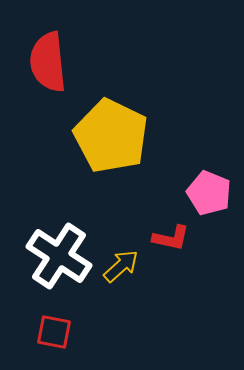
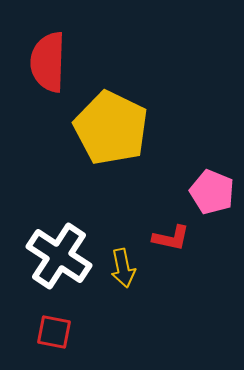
red semicircle: rotated 8 degrees clockwise
yellow pentagon: moved 8 px up
pink pentagon: moved 3 px right, 1 px up
yellow arrow: moved 2 px right, 2 px down; rotated 120 degrees clockwise
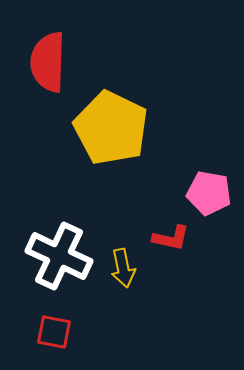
pink pentagon: moved 3 px left, 1 px down; rotated 12 degrees counterclockwise
white cross: rotated 8 degrees counterclockwise
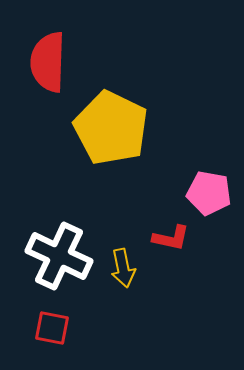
red square: moved 2 px left, 4 px up
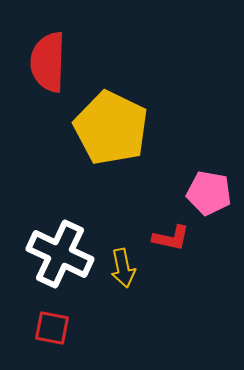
white cross: moved 1 px right, 2 px up
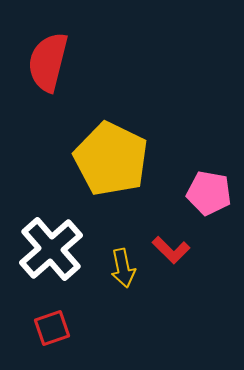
red semicircle: rotated 12 degrees clockwise
yellow pentagon: moved 31 px down
red L-shape: moved 12 px down; rotated 33 degrees clockwise
white cross: moved 9 px left, 5 px up; rotated 24 degrees clockwise
red square: rotated 30 degrees counterclockwise
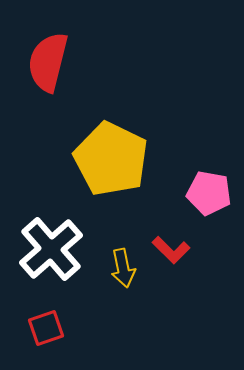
red square: moved 6 px left
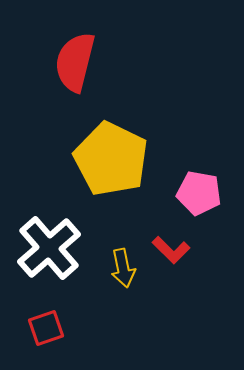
red semicircle: moved 27 px right
pink pentagon: moved 10 px left
white cross: moved 2 px left, 1 px up
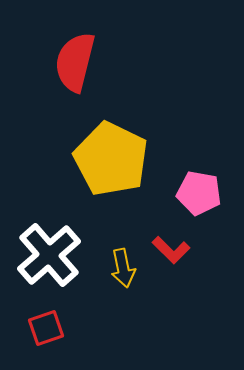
white cross: moved 7 px down
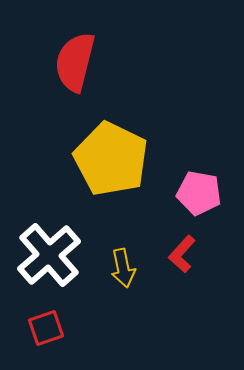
red L-shape: moved 11 px right, 4 px down; rotated 87 degrees clockwise
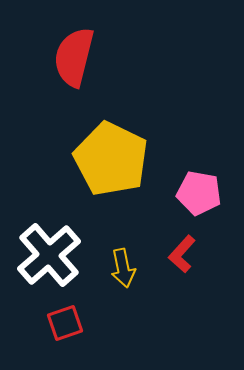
red semicircle: moved 1 px left, 5 px up
red square: moved 19 px right, 5 px up
